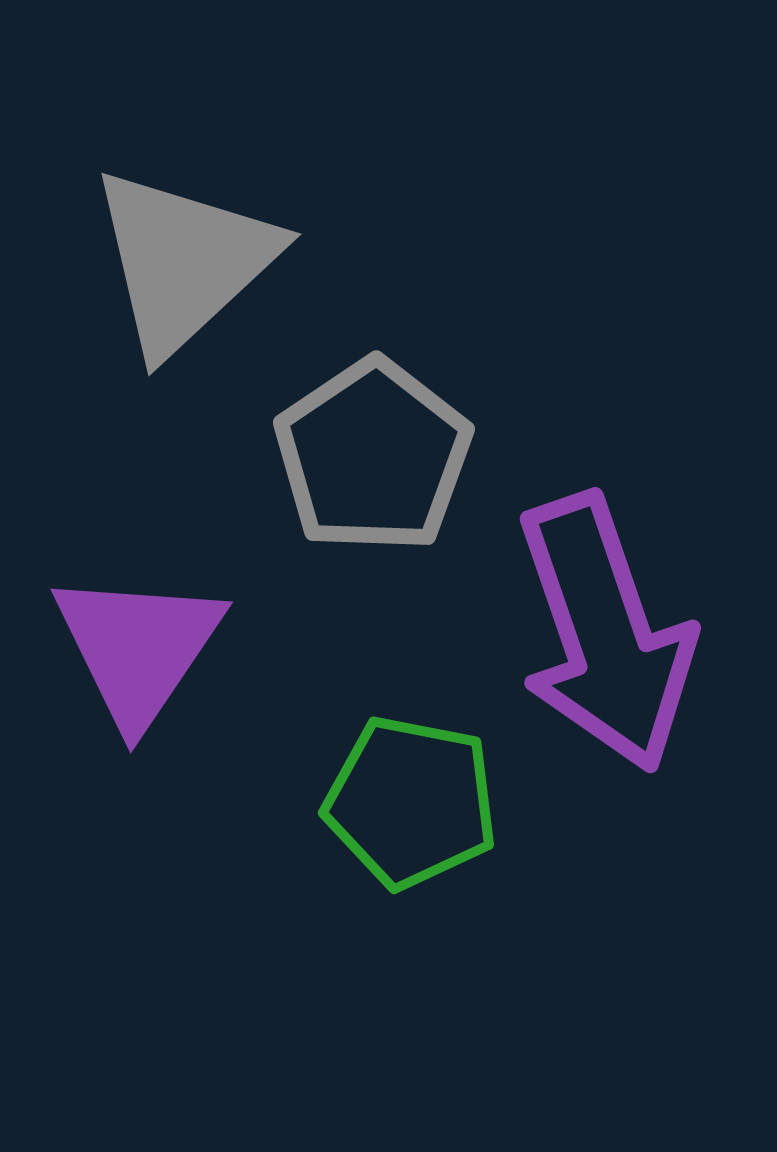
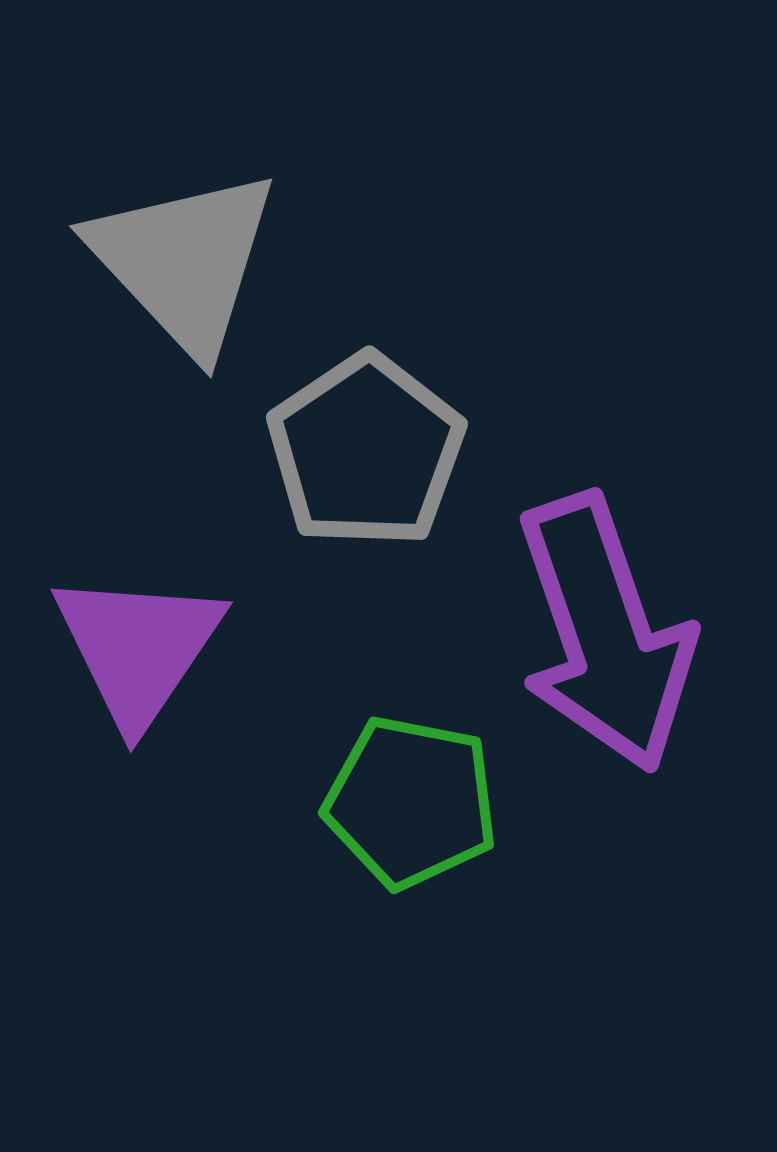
gray triangle: rotated 30 degrees counterclockwise
gray pentagon: moved 7 px left, 5 px up
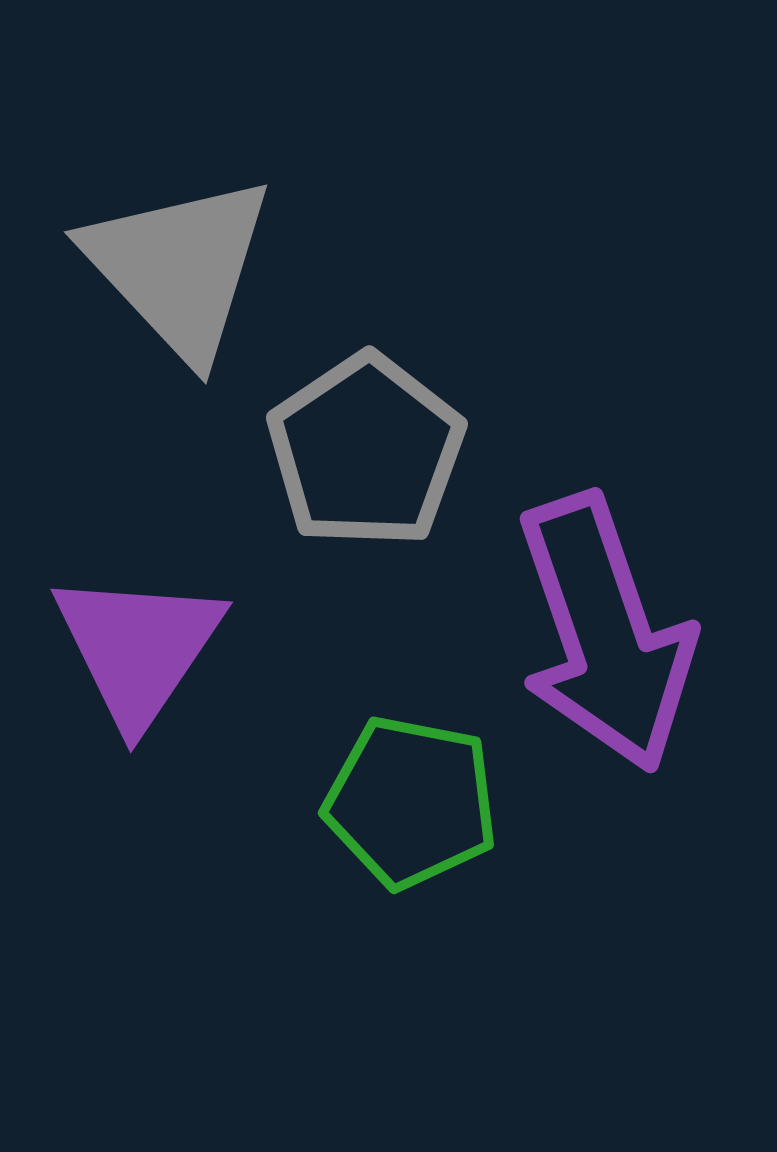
gray triangle: moved 5 px left, 6 px down
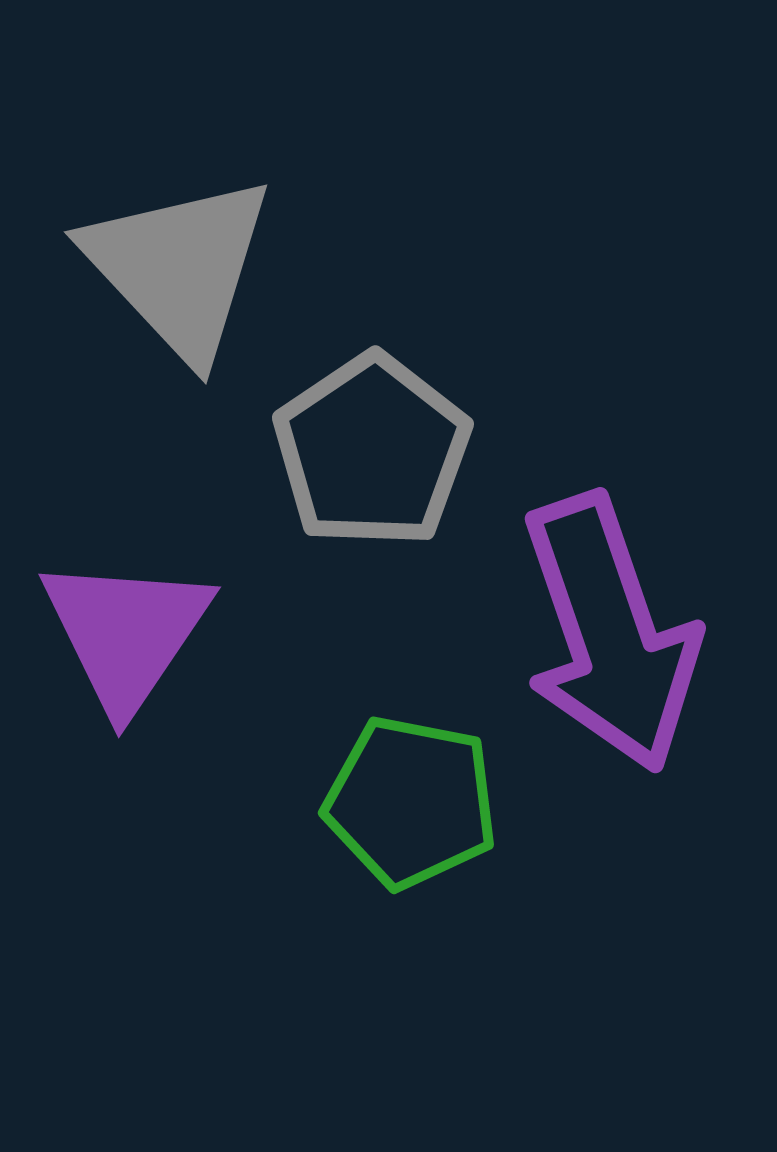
gray pentagon: moved 6 px right
purple arrow: moved 5 px right
purple triangle: moved 12 px left, 15 px up
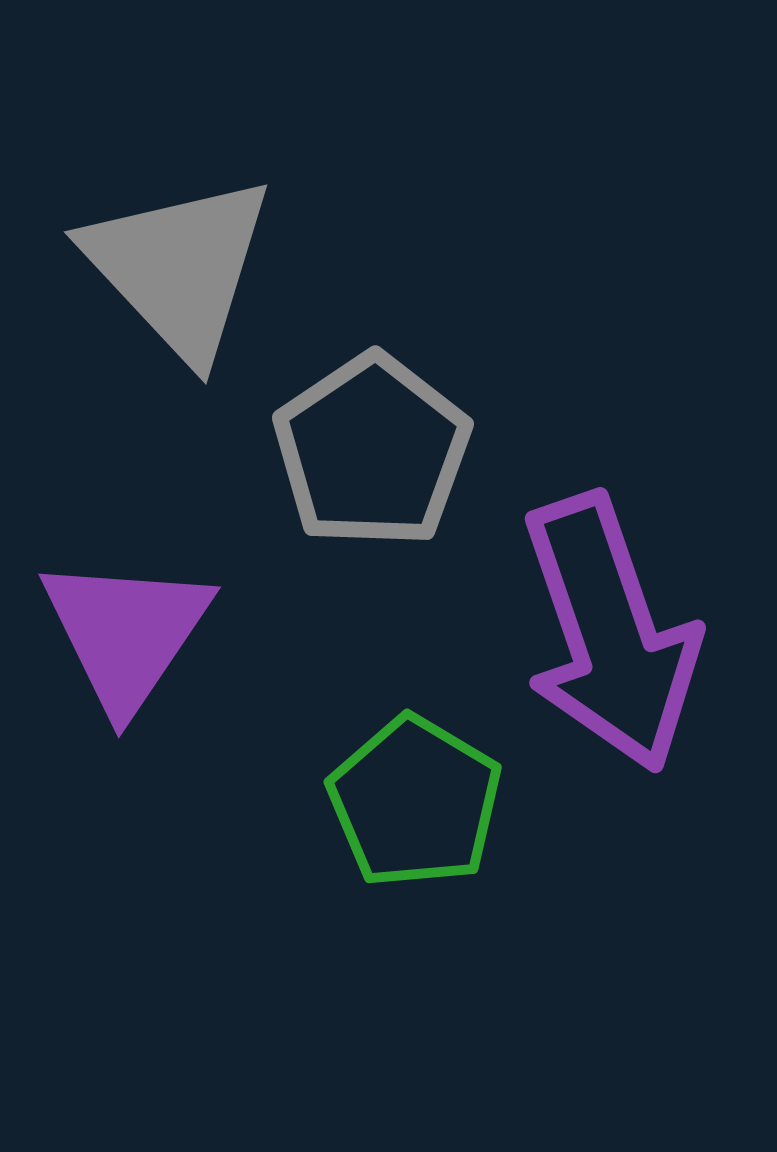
green pentagon: moved 4 px right; rotated 20 degrees clockwise
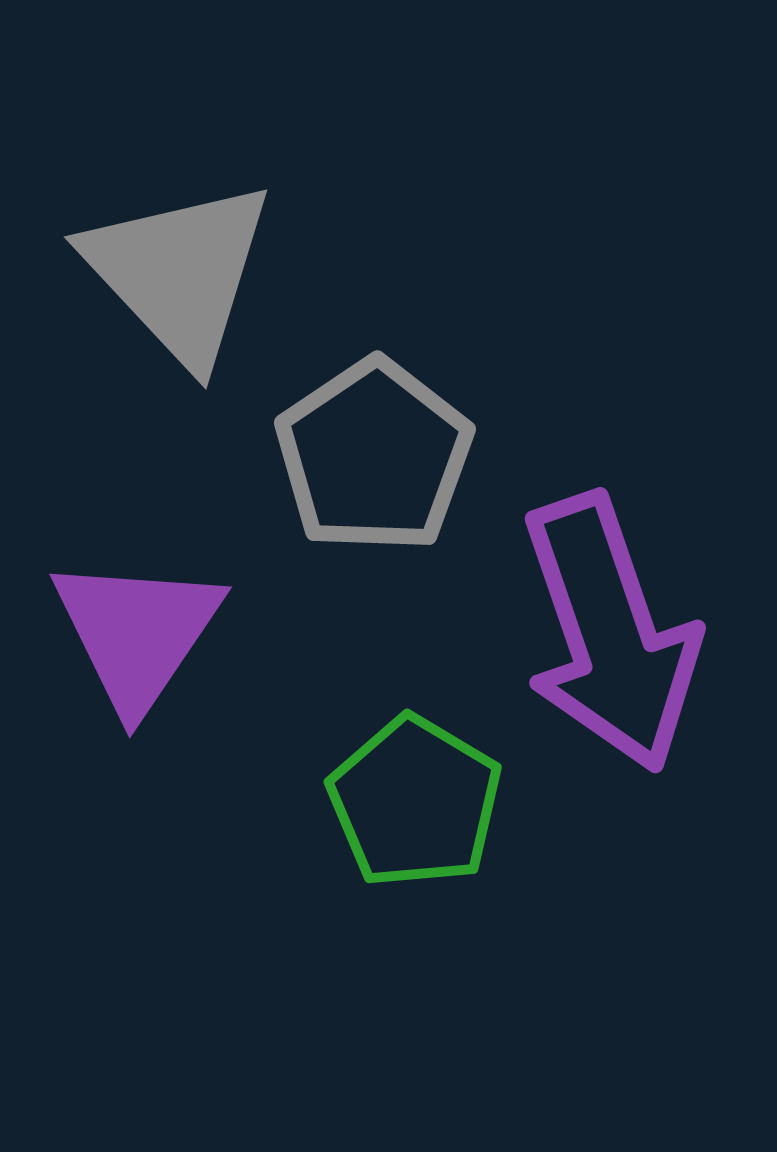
gray triangle: moved 5 px down
gray pentagon: moved 2 px right, 5 px down
purple triangle: moved 11 px right
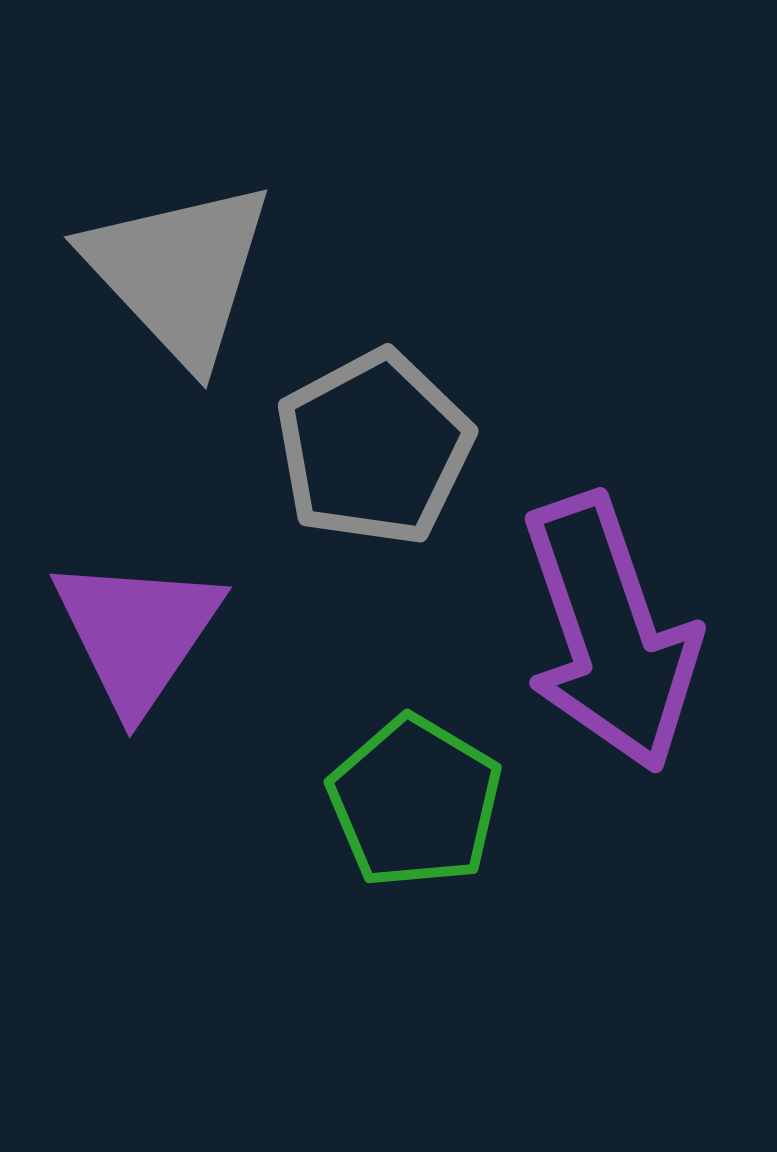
gray pentagon: moved 8 px up; rotated 6 degrees clockwise
